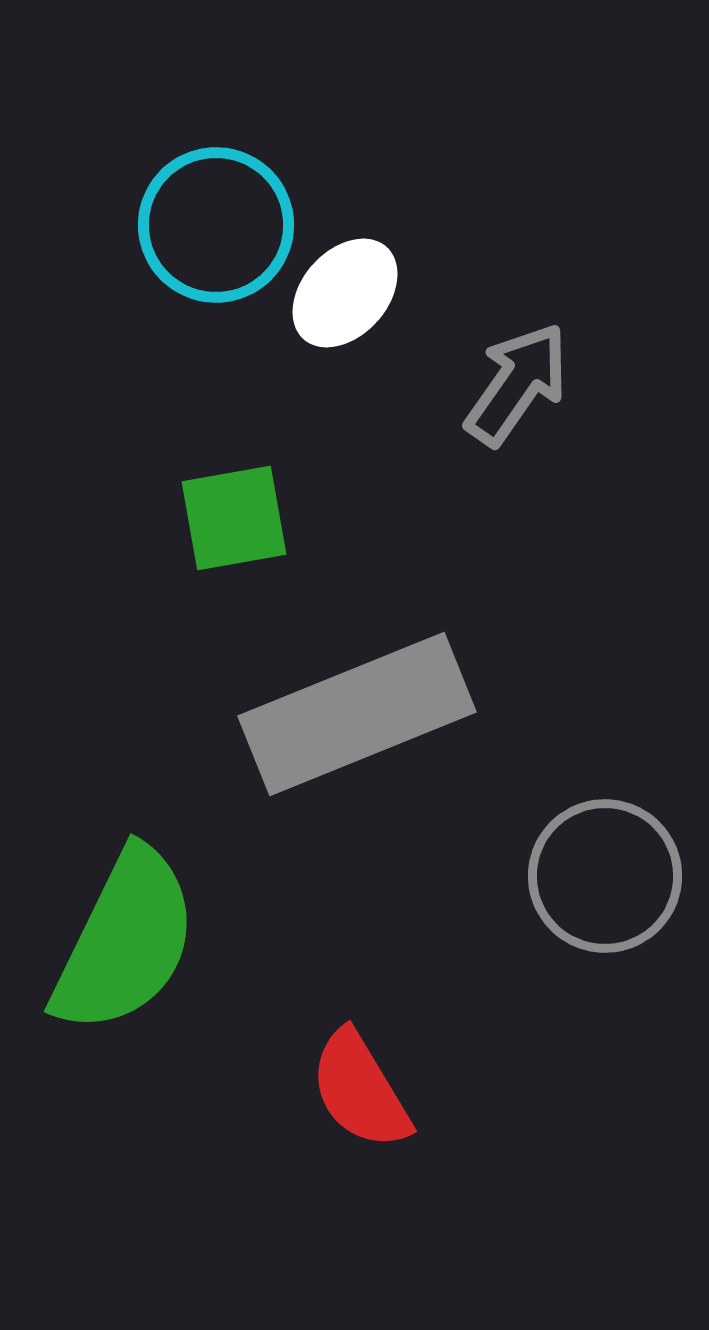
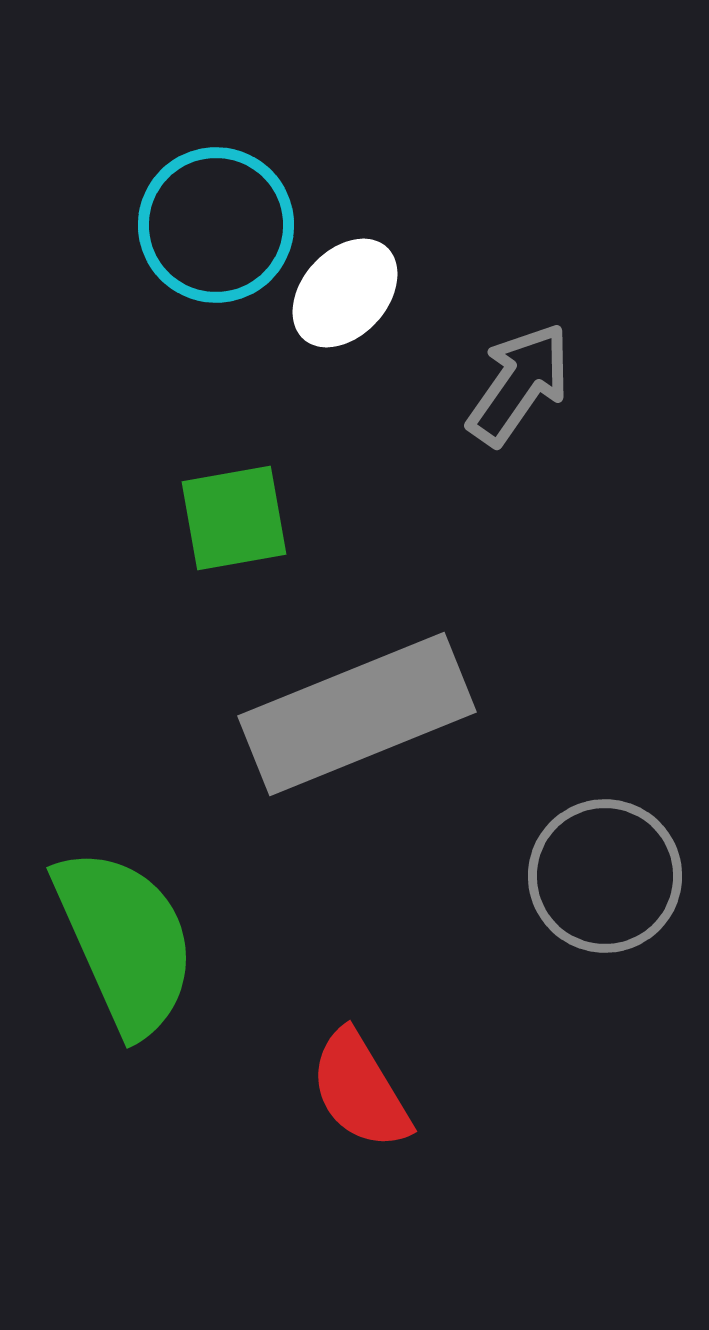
gray arrow: moved 2 px right
green semicircle: rotated 50 degrees counterclockwise
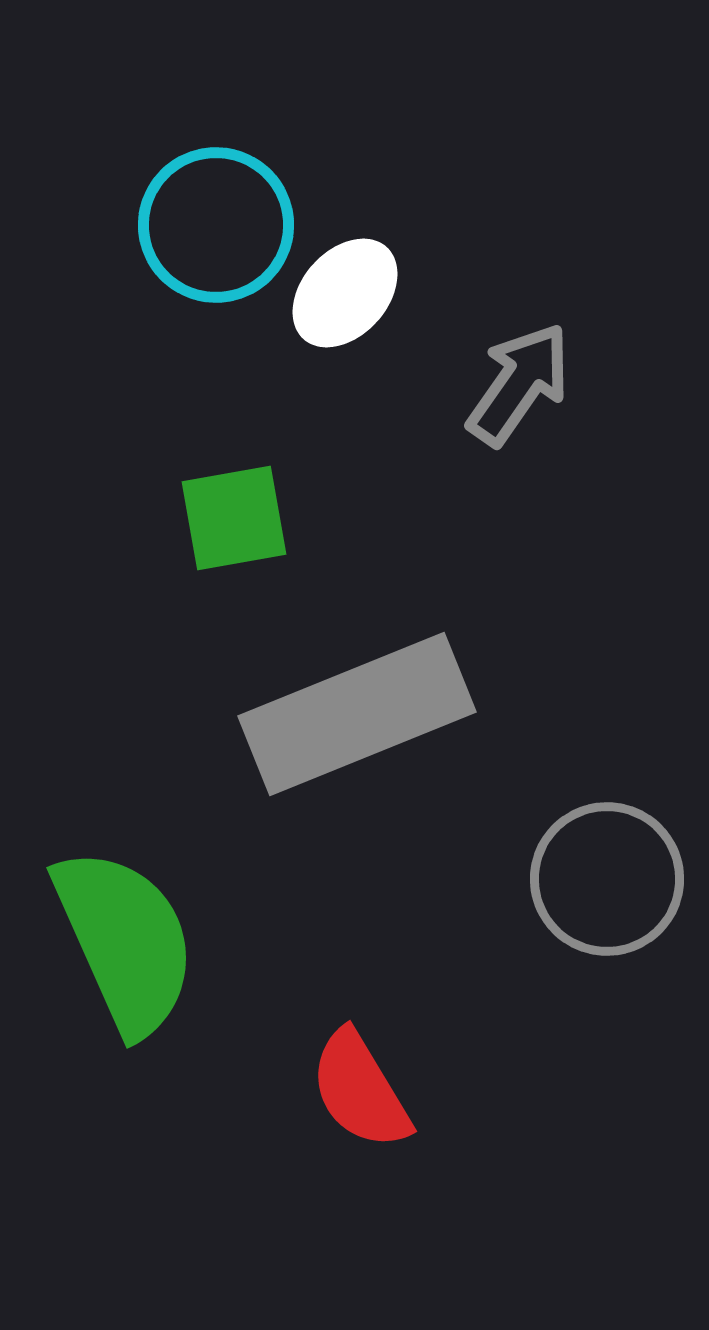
gray circle: moved 2 px right, 3 px down
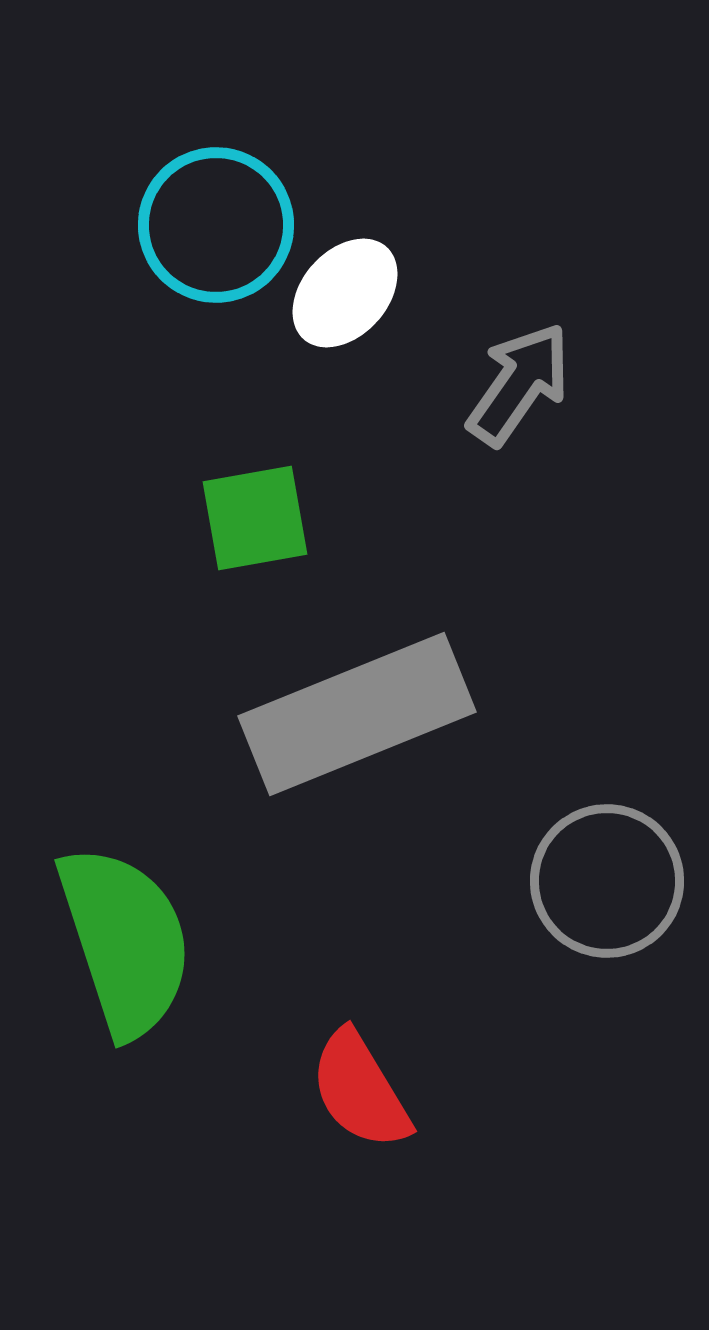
green square: moved 21 px right
gray circle: moved 2 px down
green semicircle: rotated 6 degrees clockwise
